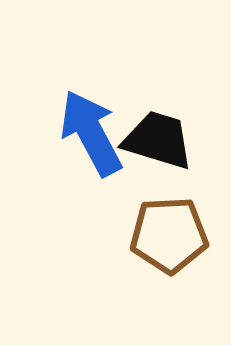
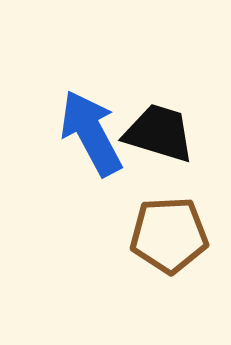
black trapezoid: moved 1 px right, 7 px up
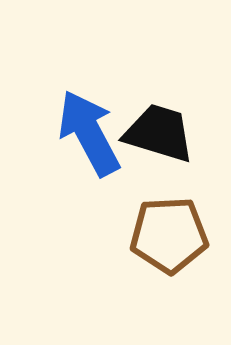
blue arrow: moved 2 px left
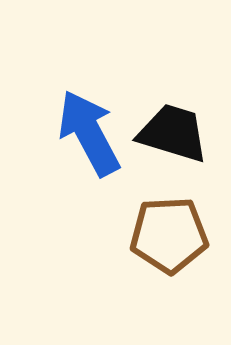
black trapezoid: moved 14 px right
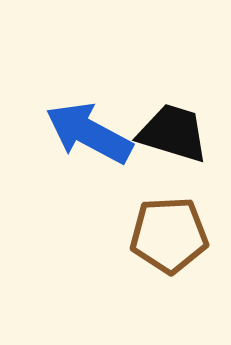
blue arrow: rotated 34 degrees counterclockwise
